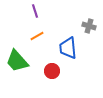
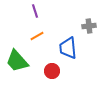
gray cross: rotated 24 degrees counterclockwise
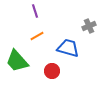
gray cross: rotated 16 degrees counterclockwise
blue trapezoid: rotated 110 degrees clockwise
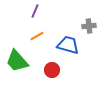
purple line: rotated 40 degrees clockwise
gray cross: rotated 16 degrees clockwise
blue trapezoid: moved 3 px up
red circle: moved 1 px up
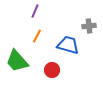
orange line: rotated 32 degrees counterclockwise
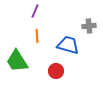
orange line: rotated 32 degrees counterclockwise
green trapezoid: rotated 10 degrees clockwise
red circle: moved 4 px right, 1 px down
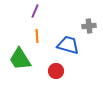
green trapezoid: moved 3 px right, 2 px up
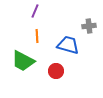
green trapezoid: moved 3 px right, 2 px down; rotated 30 degrees counterclockwise
